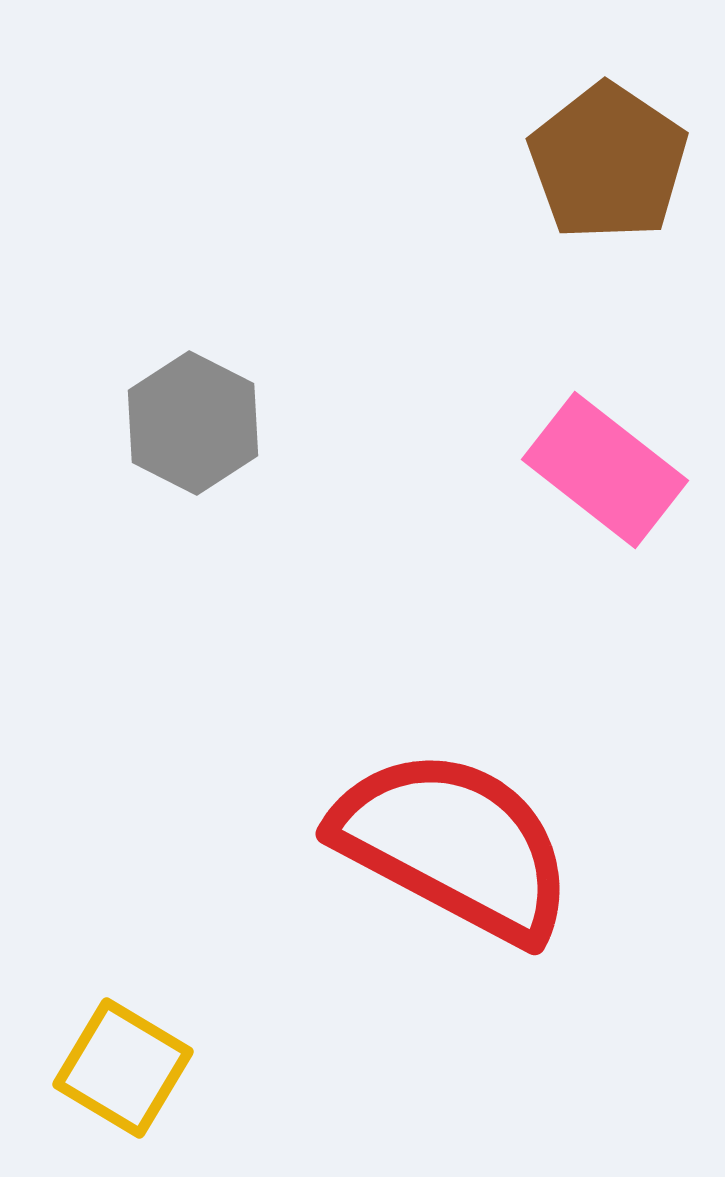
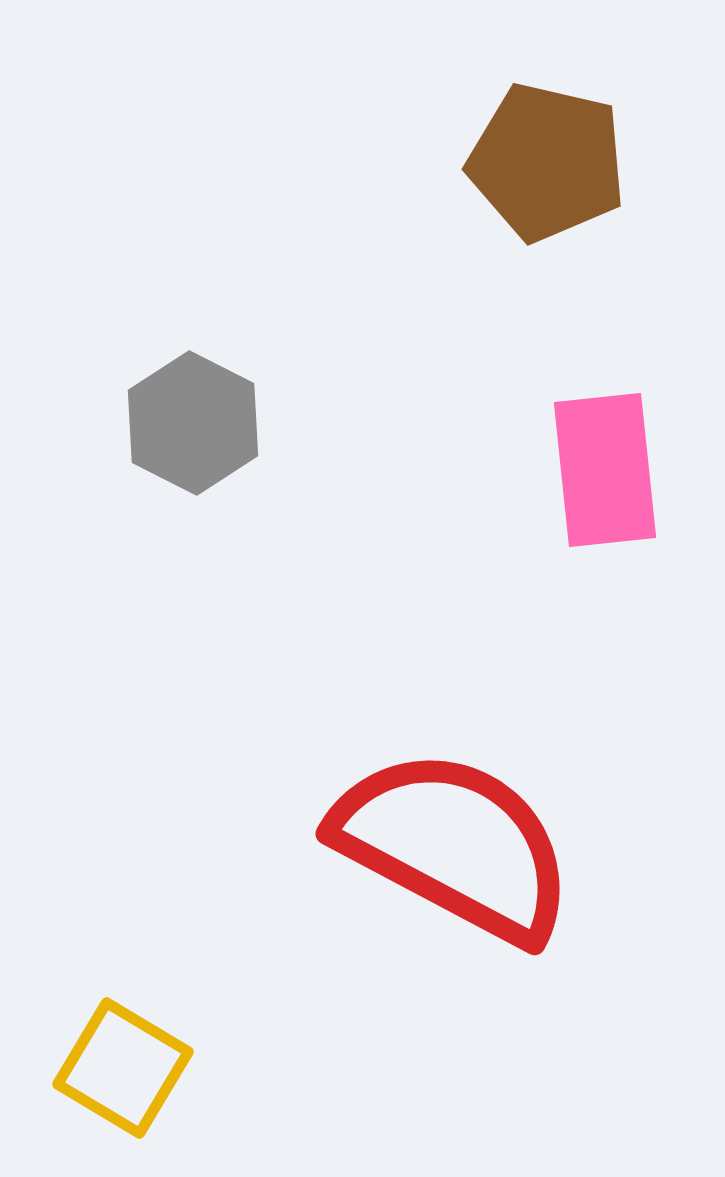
brown pentagon: moved 61 px left; rotated 21 degrees counterclockwise
pink rectangle: rotated 46 degrees clockwise
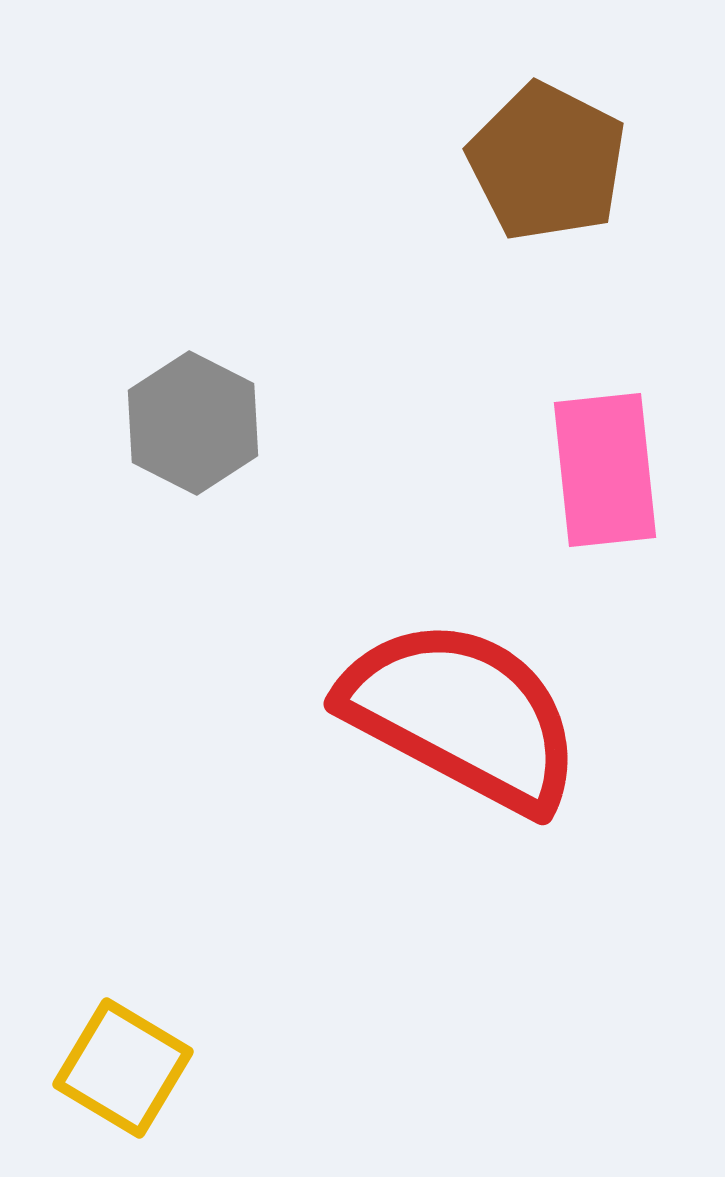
brown pentagon: rotated 14 degrees clockwise
red semicircle: moved 8 px right, 130 px up
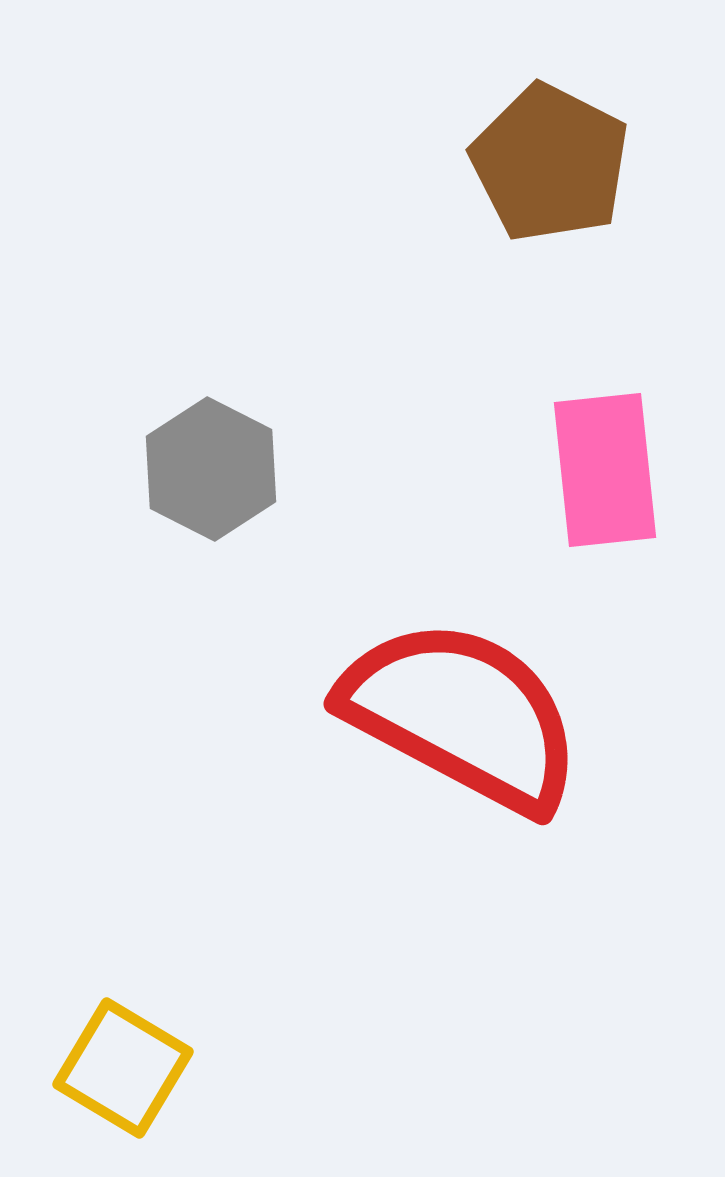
brown pentagon: moved 3 px right, 1 px down
gray hexagon: moved 18 px right, 46 px down
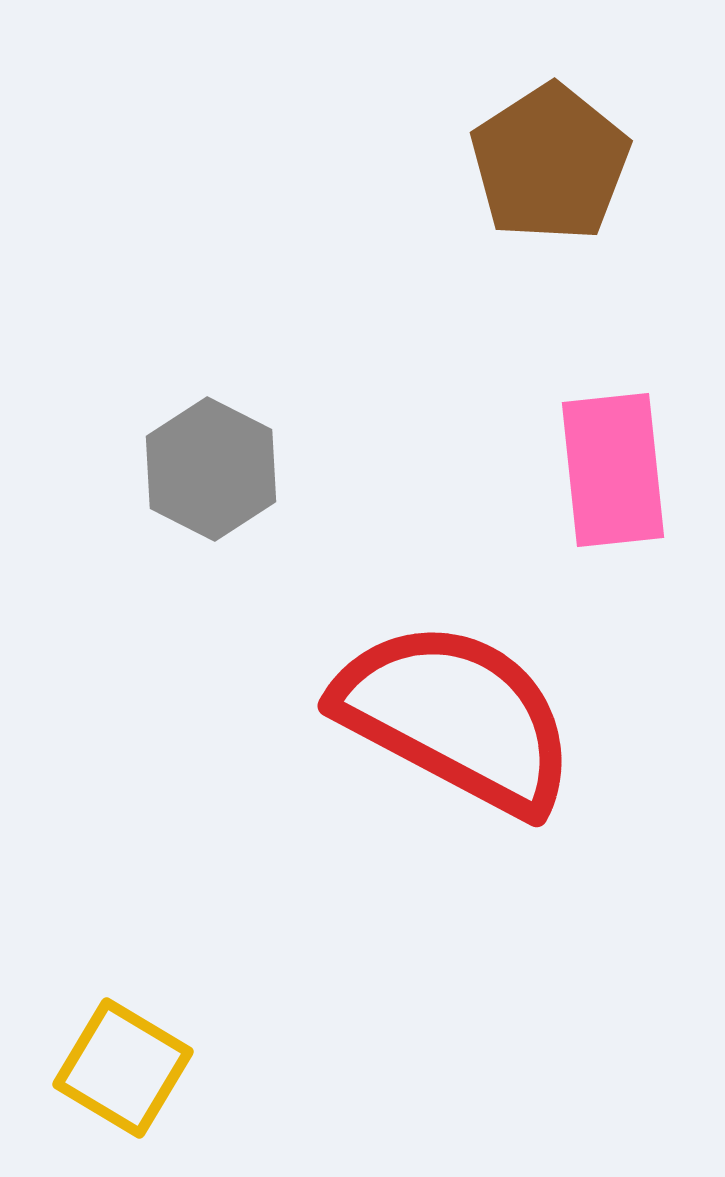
brown pentagon: rotated 12 degrees clockwise
pink rectangle: moved 8 px right
red semicircle: moved 6 px left, 2 px down
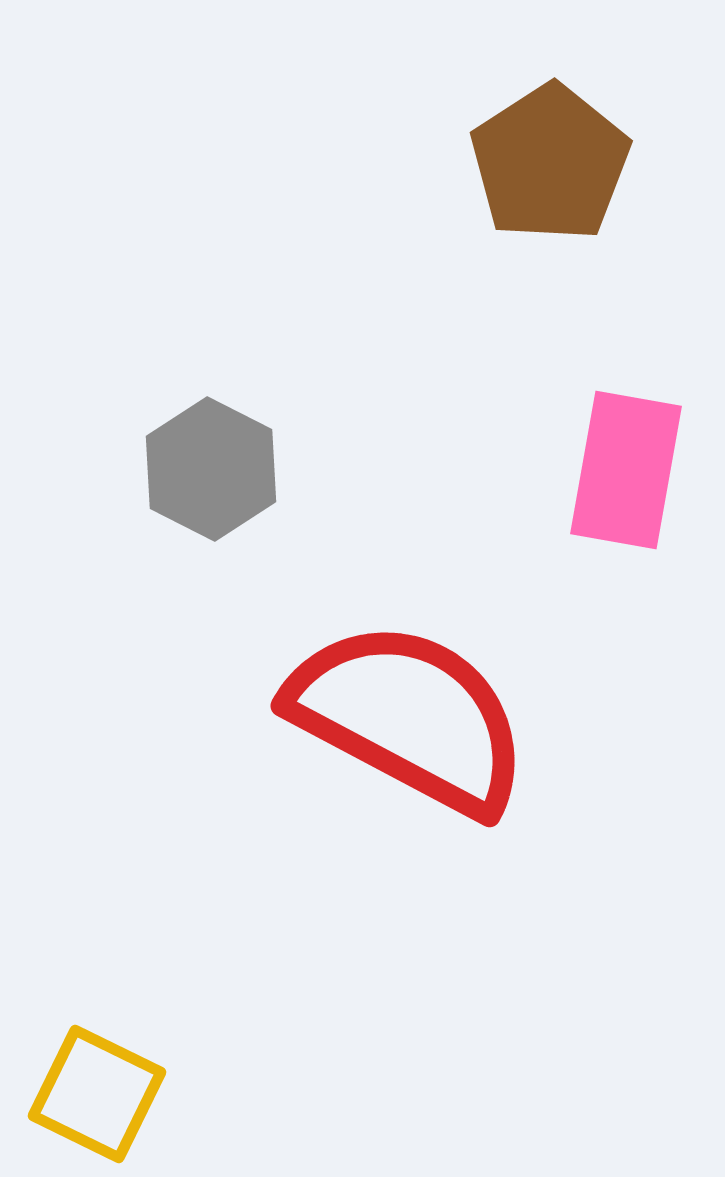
pink rectangle: moved 13 px right; rotated 16 degrees clockwise
red semicircle: moved 47 px left
yellow square: moved 26 px left, 26 px down; rotated 5 degrees counterclockwise
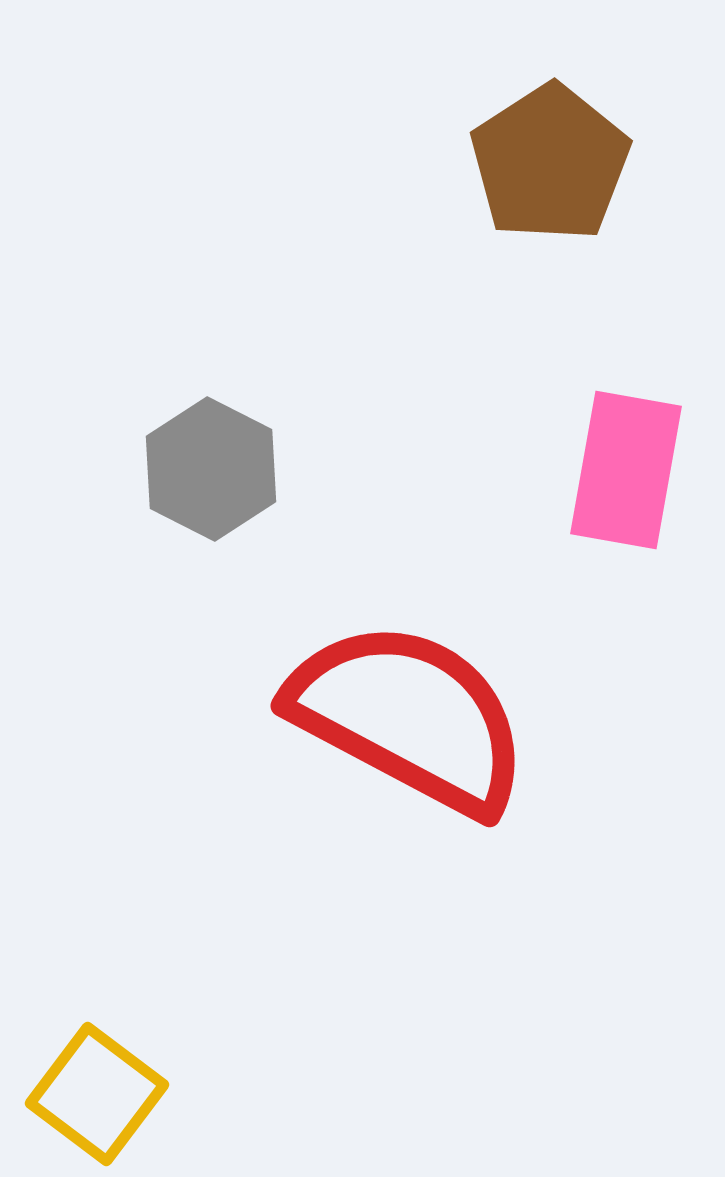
yellow square: rotated 11 degrees clockwise
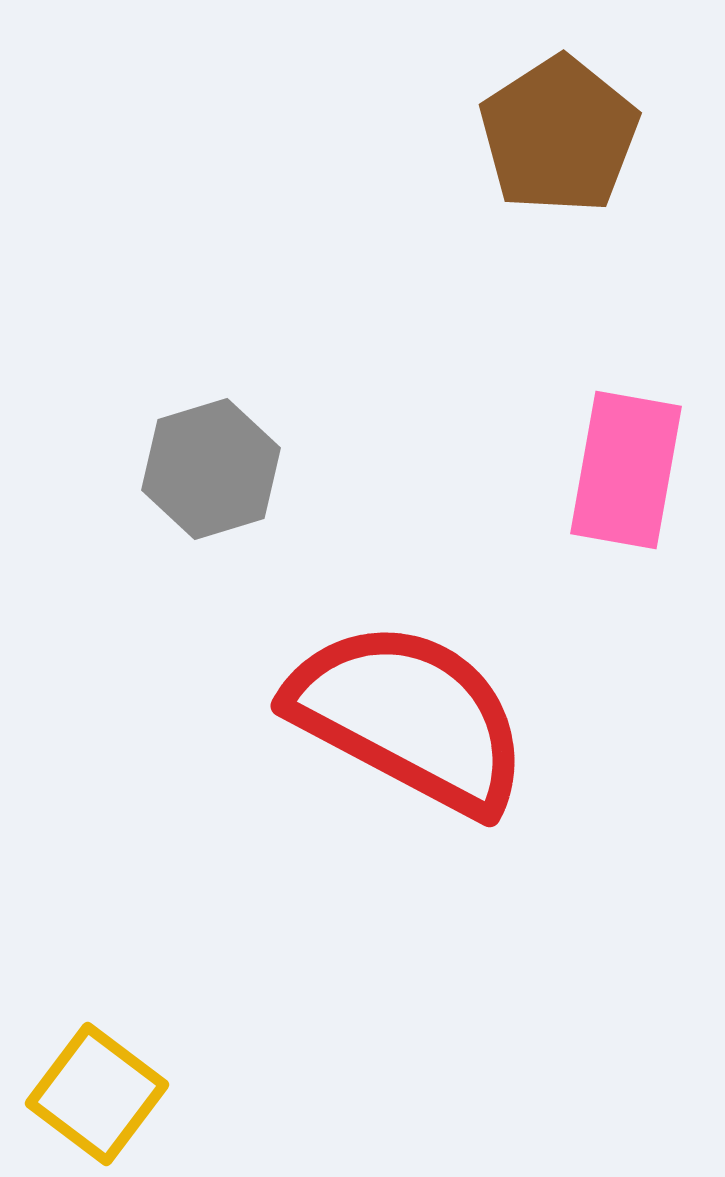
brown pentagon: moved 9 px right, 28 px up
gray hexagon: rotated 16 degrees clockwise
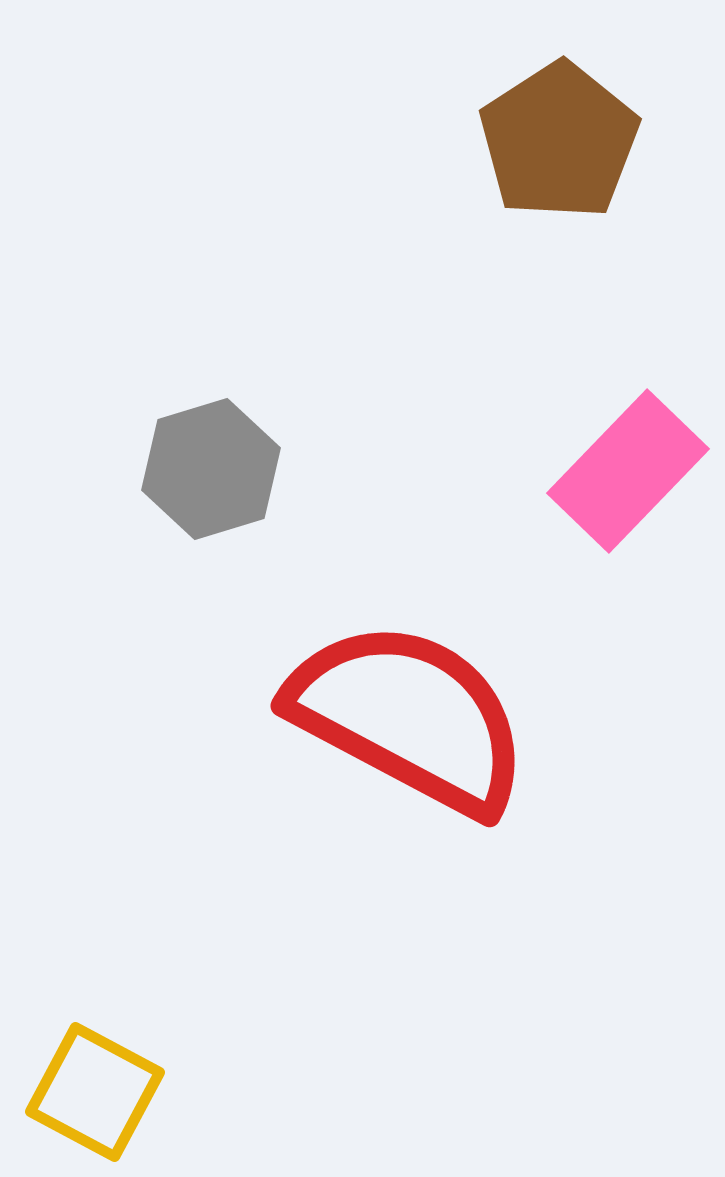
brown pentagon: moved 6 px down
pink rectangle: moved 2 px right, 1 px down; rotated 34 degrees clockwise
yellow square: moved 2 px left, 2 px up; rotated 9 degrees counterclockwise
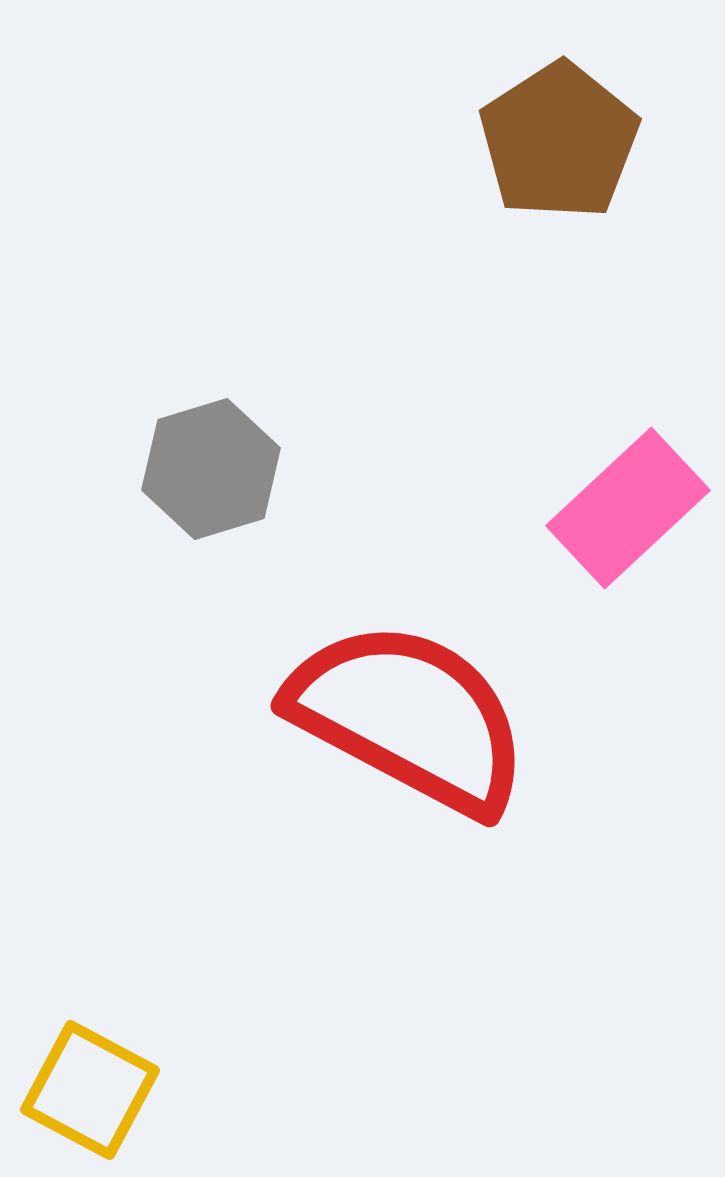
pink rectangle: moved 37 px down; rotated 3 degrees clockwise
yellow square: moved 5 px left, 2 px up
